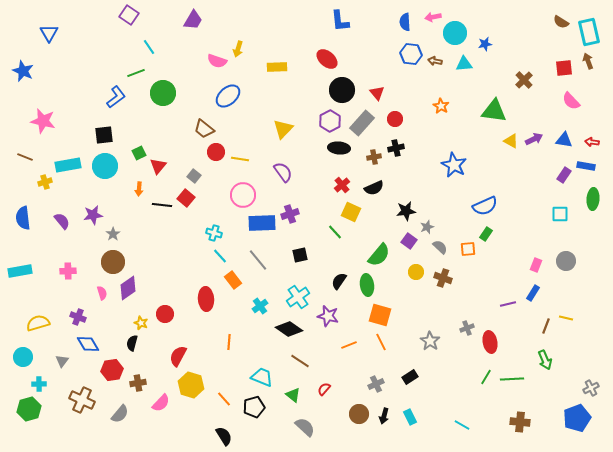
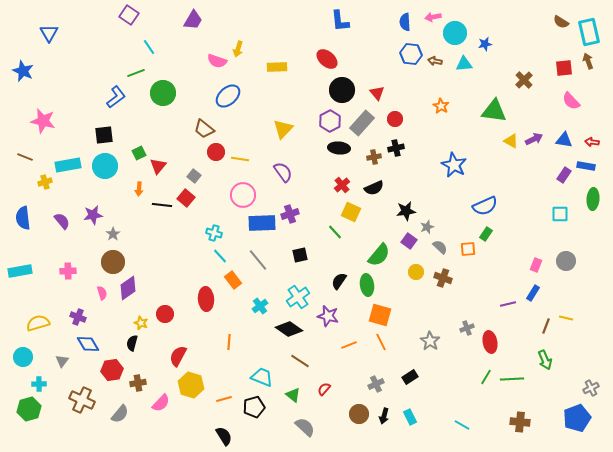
orange line at (224, 399): rotated 63 degrees counterclockwise
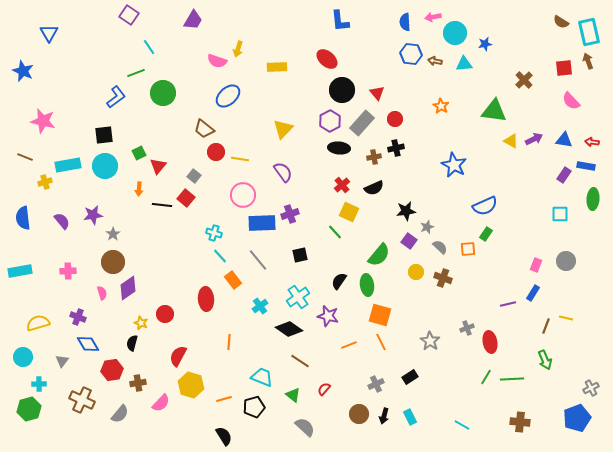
yellow square at (351, 212): moved 2 px left
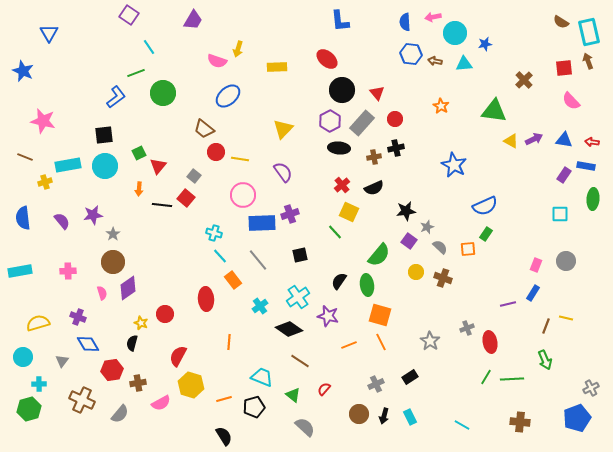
pink semicircle at (161, 403): rotated 18 degrees clockwise
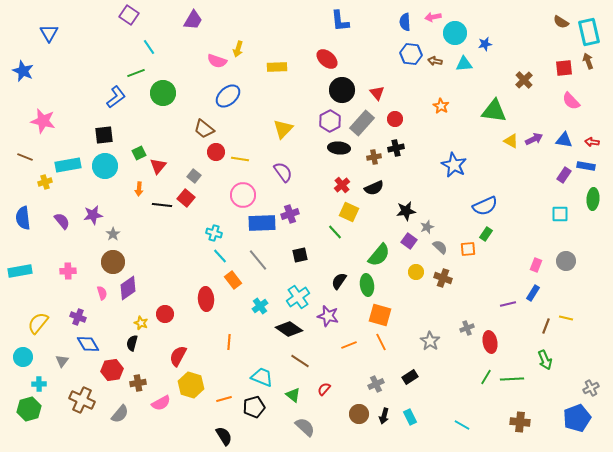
yellow semicircle at (38, 323): rotated 35 degrees counterclockwise
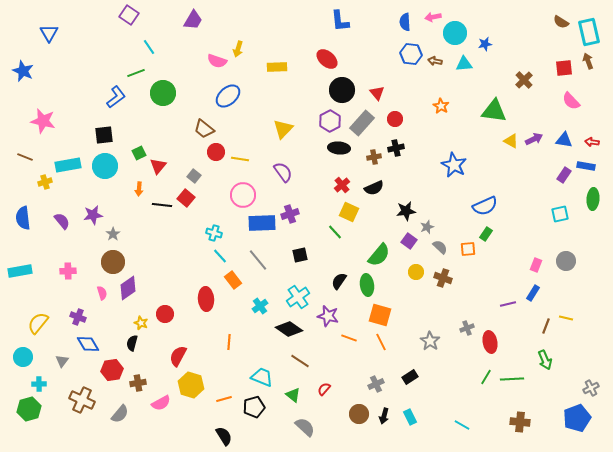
cyan square at (560, 214): rotated 12 degrees counterclockwise
orange line at (349, 345): moved 7 px up; rotated 42 degrees clockwise
